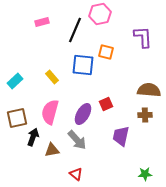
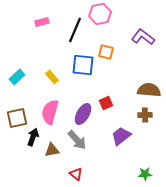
purple L-shape: rotated 50 degrees counterclockwise
cyan rectangle: moved 2 px right, 4 px up
red square: moved 1 px up
purple trapezoid: rotated 40 degrees clockwise
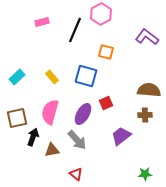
pink hexagon: moved 1 px right; rotated 15 degrees counterclockwise
purple L-shape: moved 4 px right
blue square: moved 3 px right, 11 px down; rotated 10 degrees clockwise
